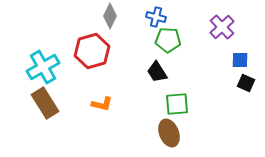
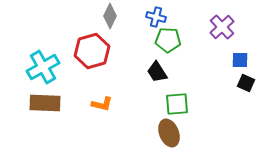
brown rectangle: rotated 56 degrees counterclockwise
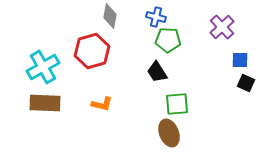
gray diamond: rotated 15 degrees counterclockwise
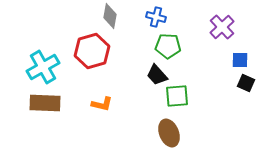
green pentagon: moved 6 px down
black trapezoid: moved 3 px down; rotated 10 degrees counterclockwise
green square: moved 8 px up
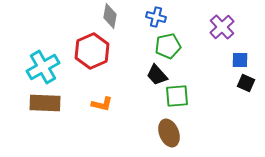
green pentagon: rotated 15 degrees counterclockwise
red hexagon: rotated 8 degrees counterclockwise
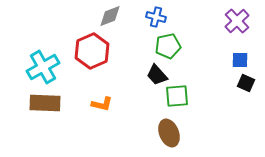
gray diamond: rotated 60 degrees clockwise
purple cross: moved 15 px right, 6 px up
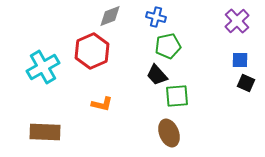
brown rectangle: moved 29 px down
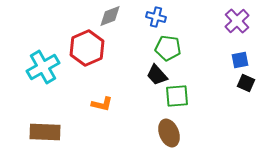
green pentagon: moved 2 px down; rotated 20 degrees clockwise
red hexagon: moved 5 px left, 3 px up
blue square: rotated 12 degrees counterclockwise
